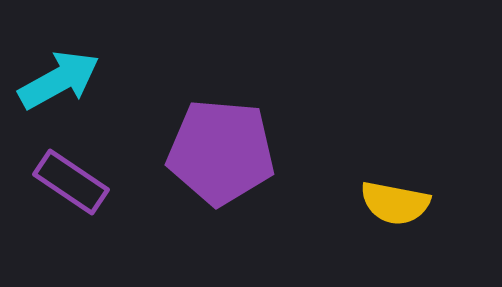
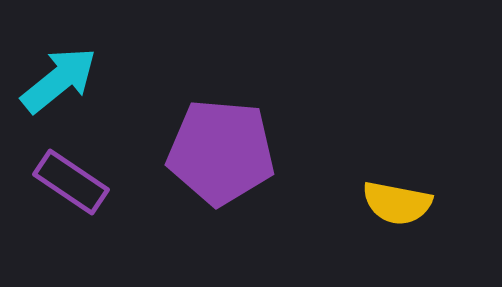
cyan arrow: rotated 10 degrees counterclockwise
yellow semicircle: moved 2 px right
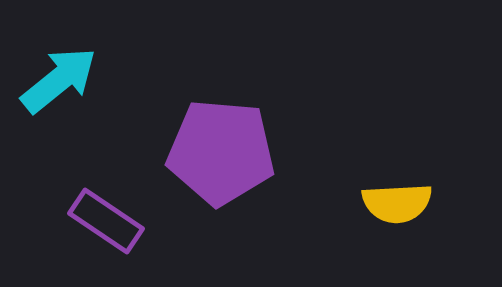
purple rectangle: moved 35 px right, 39 px down
yellow semicircle: rotated 14 degrees counterclockwise
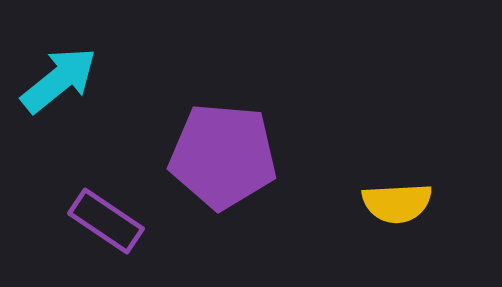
purple pentagon: moved 2 px right, 4 px down
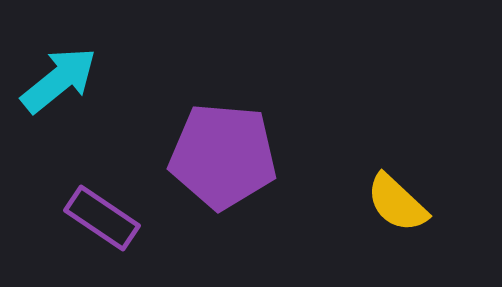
yellow semicircle: rotated 46 degrees clockwise
purple rectangle: moved 4 px left, 3 px up
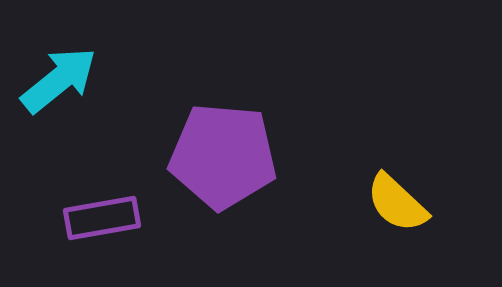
purple rectangle: rotated 44 degrees counterclockwise
